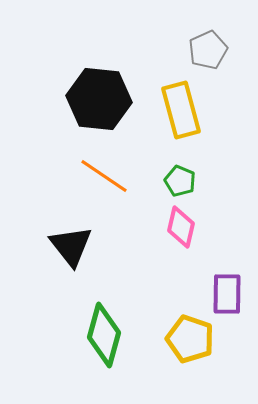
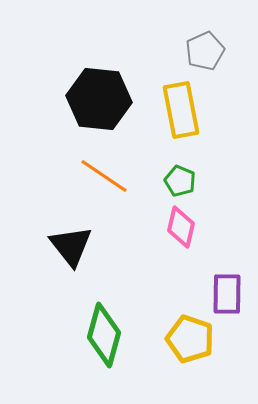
gray pentagon: moved 3 px left, 1 px down
yellow rectangle: rotated 4 degrees clockwise
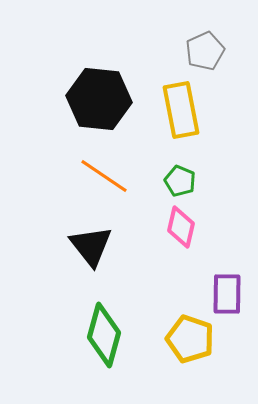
black triangle: moved 20 px right
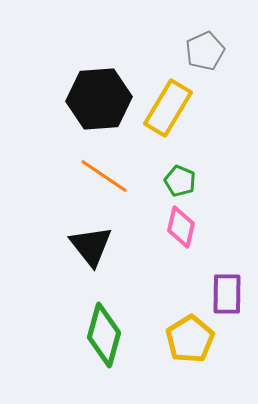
black hexagon: rotated 10 degrees counterclockwise
yellow rectangle: moved 13 px left, 2 px up; rotated 42 degrees clockwise
yellow pentagon: rotated 21 degrees clockwise
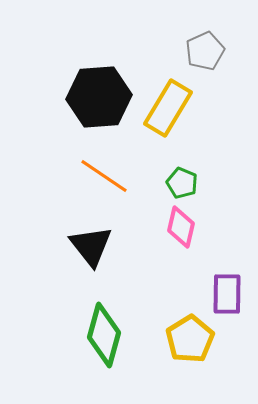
black hexagon: moved 2 px up
green pentagon: moved 2 px right, 2 px down
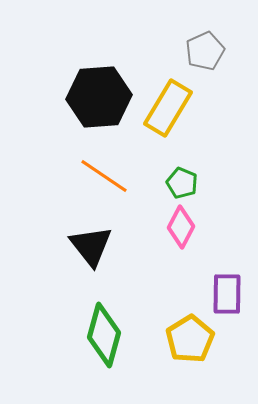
pink diamond: rotated 15 degrees clockwise
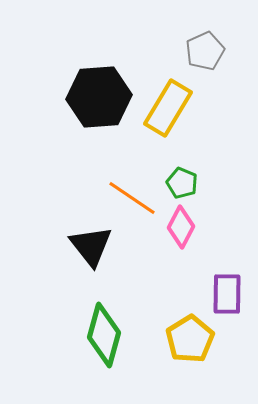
orange line: moved 28 px right, 22 px down
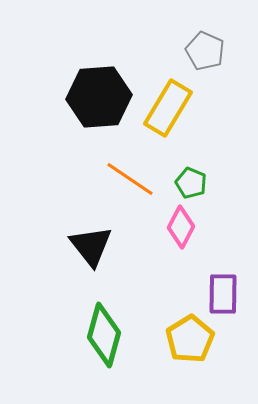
gray pentagon: rotated 24 degrees counterclockwise
green pentagon: moved 9 px right
orange line: moved 2 px left, 19 px up
purple rectangle: moved 4 px left
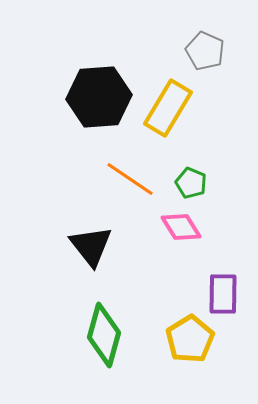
pink diamond: rotated 60 degrees counterclockwise
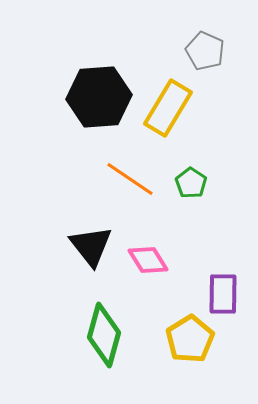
green pentagon: rotated 12 degrees clockwise
pink diamond: moved 33 px left, 33 px down
